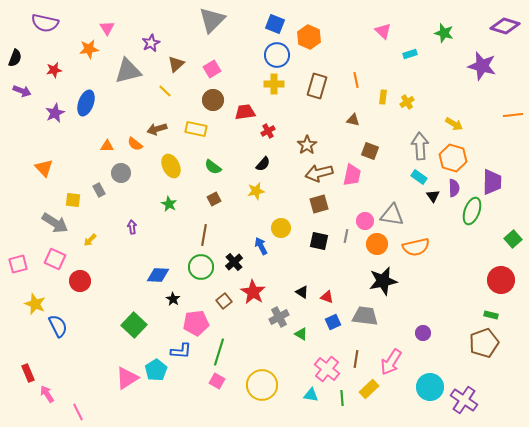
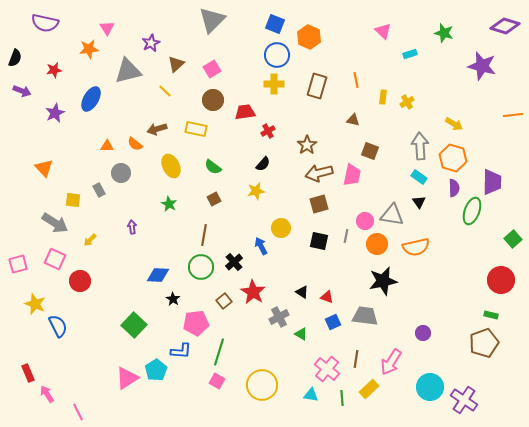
blue ellipse at (86, 103): moved 5 px right, 4 px up; rotated 10 degrees clockwise
black triangle at (433, 196): moved 14 px left, 6 px down
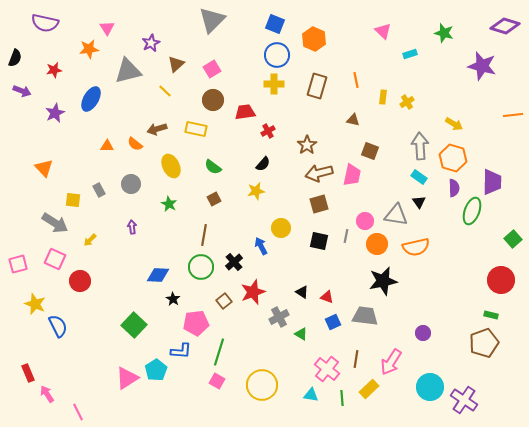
orange hexagon at (309, 37): moved 5 px right, 2 px down
gray circle at (121, 173): moved 10 px right, 11 px down
gray triangle at (392, 215): moved 4 px right
red star at (253, 292): rotated 20 degrees clockwise
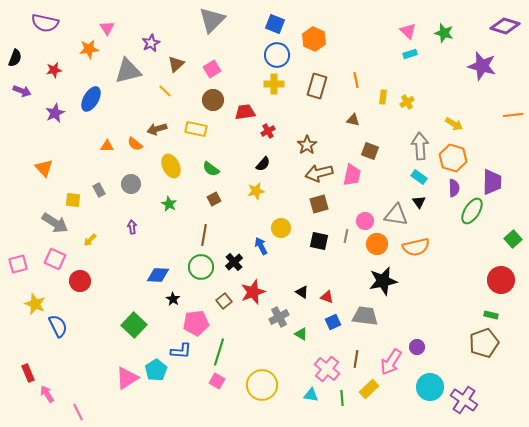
pink triangle at (383, 31): moved 25 px right
green semicircle at (213, 167): moved 2 px left, 2 px down
green ellipse at (472, 211): rotated 12 degrees clockwise
purple circle at (423, 333): moved 6 px left, 14 px down
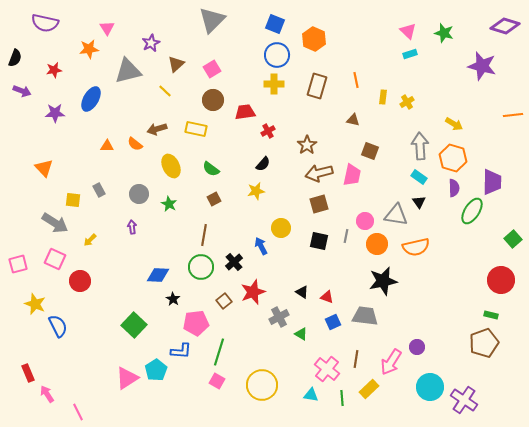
purple star at (55, 113): rotated 24 degrees clockwise
gray circle at (131, 184): moved 8 px right, 10 px down
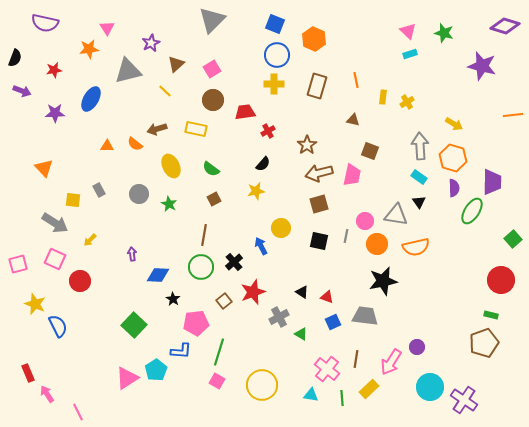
purple arrow at (132, 227): moved 27 px down
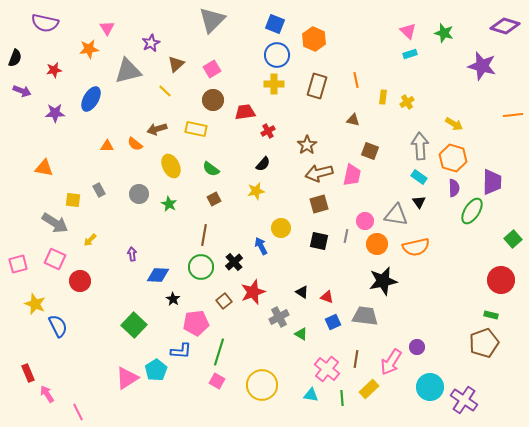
orange triangle at (44, 168): rotated 36 degrees counterclockwise
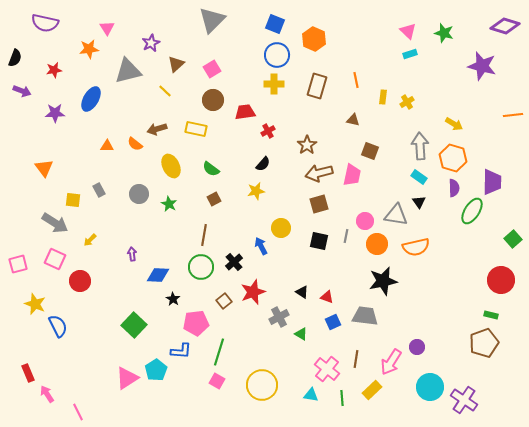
orange triangle at (44, 168): rotated 42 degrees clockwise
yellow rectangle at (369, 389): moved 3 px right, 1 px down
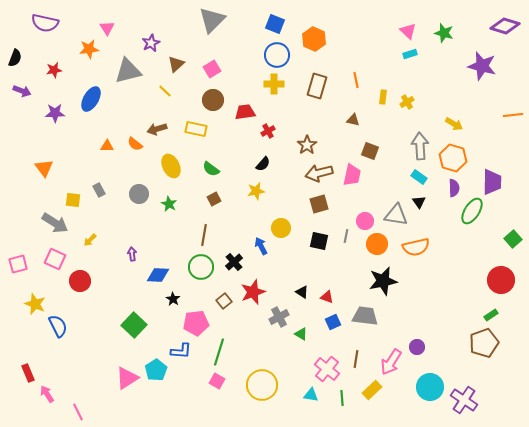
green rectangle at (491, 315): rotated 48 degrees counterclockwise
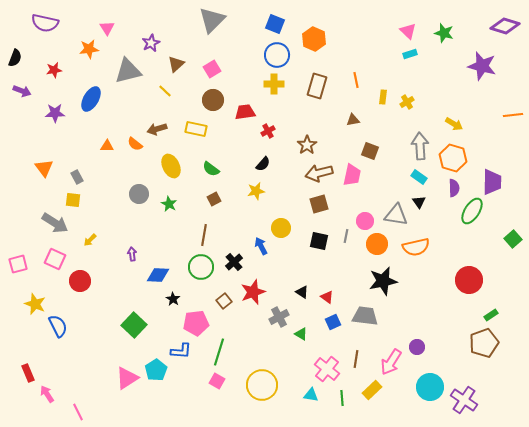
brown triangle at (353, 120): rotated 24 degrees counterclockwise
gray rectangle at (99, 190): moved 22 px left, 13 px up
red circle at (501, 280): moved 32 px left
red triangle at (327, 297): rotated 16 degrees clockwise
